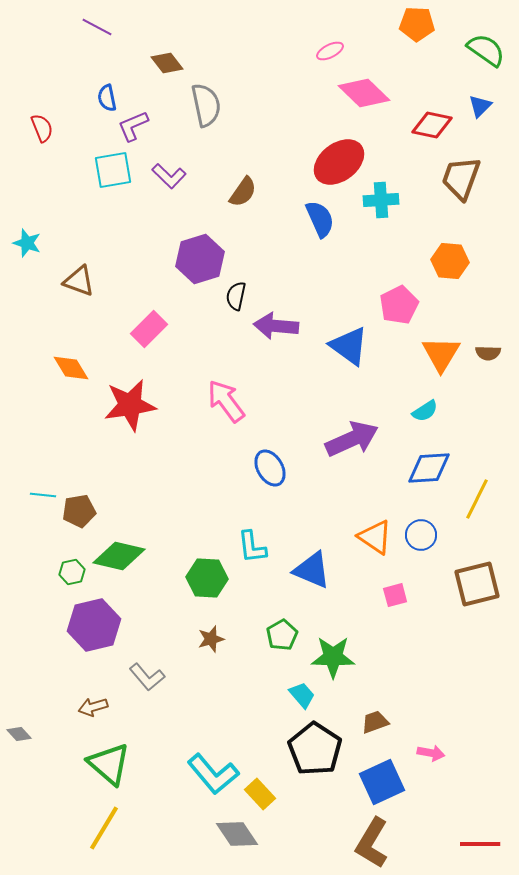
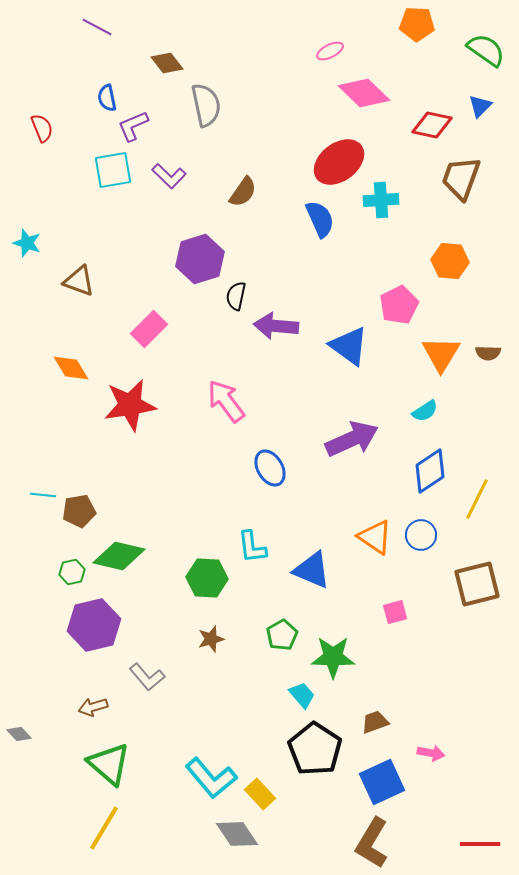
blue diamond at (429, 468): moved 1 px right, 3 px down; rotated 30 degrees counterclockwise
pink square at (395, 595): moved 17 px down
cyan L-shape at (213, 774): moved 2 px left, 4 px down
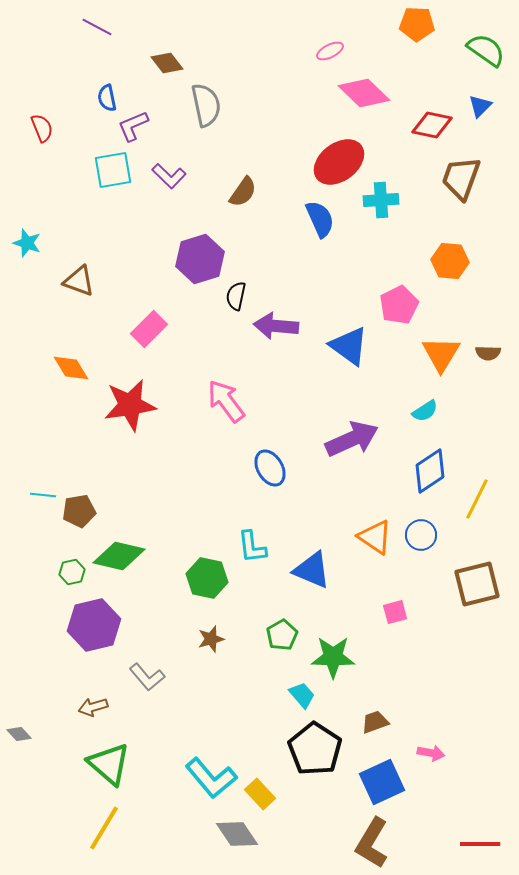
green hexagon at (207, 578): rotated 9 degrees clockwise
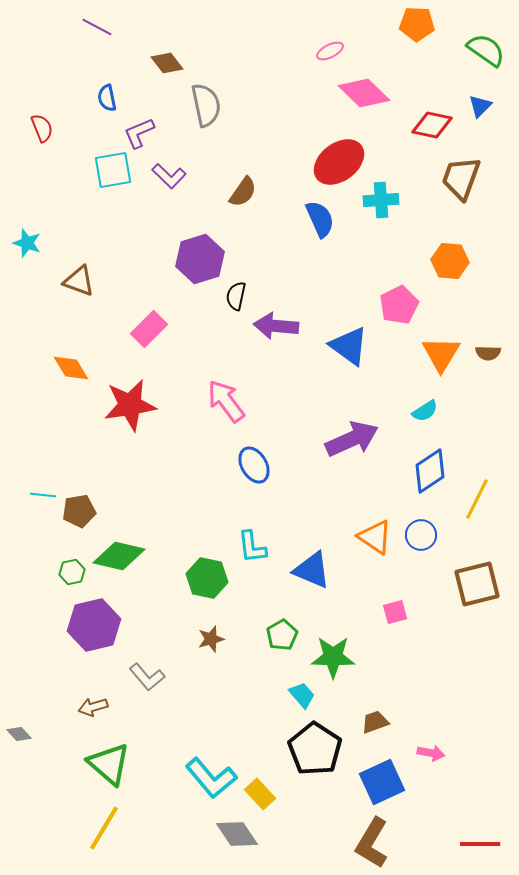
purple L-shape at (133, 126): moved 6 px right, 7 px down
blue ellipse at (270, 468): moved 16 px left, 3 px up
